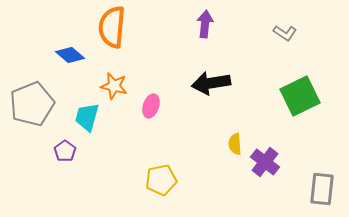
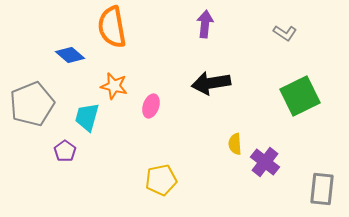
orange semicircle: rotated 15 degrees counterclockwise
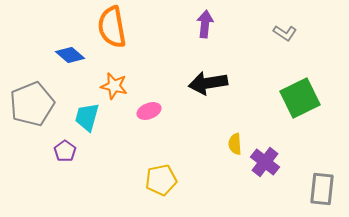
black arrow: moved 3 px left
green square: moved 2 px down
pink ellipse: moved 2 px left, 5 px down; rotated 50 degrees clockwise
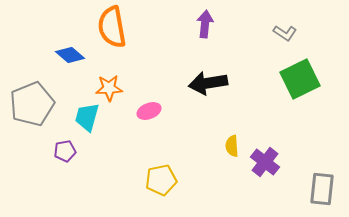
orange star: moved 5 px left, 2 px down; rotated 16 degrees counterclockwise
green square: moved 19 px up
yellow semicircle: moved 3 px left, 2 px down
purple pentagon: rotated 25 degrees clockwise
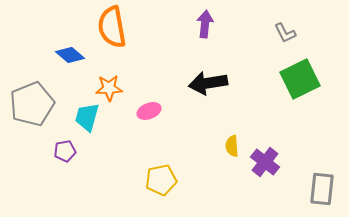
gray L-shape: rotated 30 degrees clockwise
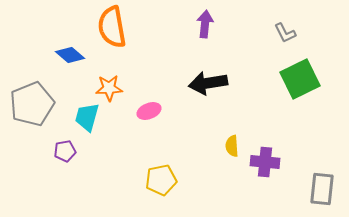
purple cross: rotated 32 degrees counterclockwise
